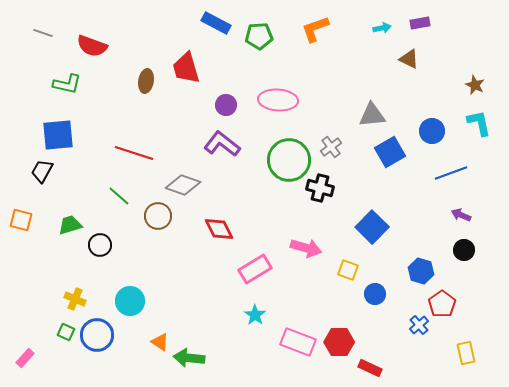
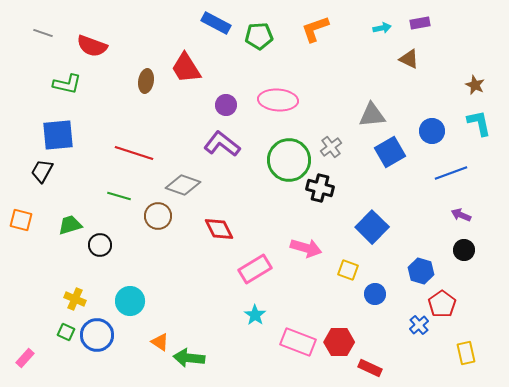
red trapezoid at (186, 68): rotated 16 degrees counterclockwise
green line at (119, 196): rotated 25 degrees counterclockwise
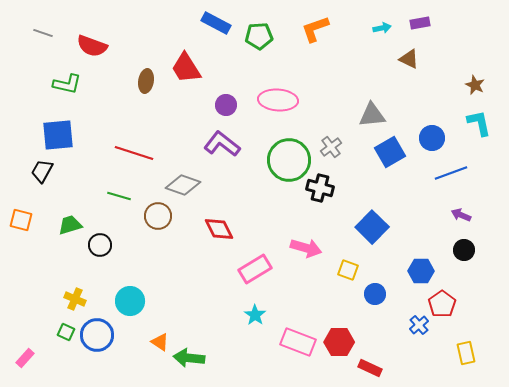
blue circle at (432, 131): moved 7 px down
blue hexagon at (421, 271): rotated 15 degrees counterclockwise
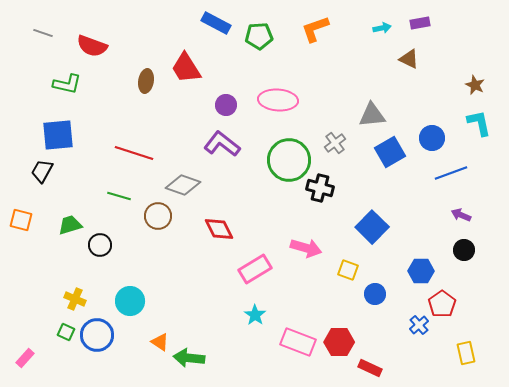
gray cross at (331, 147): moved 4 px right, 4 px up
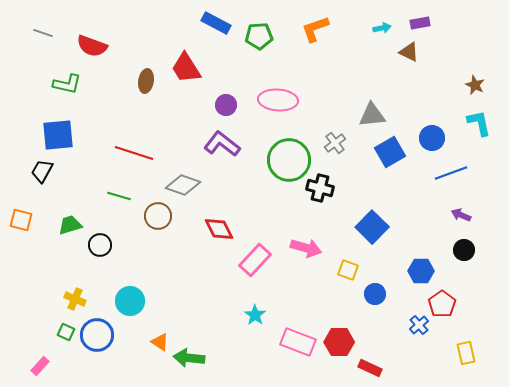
brown triangle at (409, 59): moved 7 px up
pink rectangle at (255, 269): moved 9 px up; rotated 16 degrees counterclockwise
pink rectangle at (25, 358): moved 15 px right, 8 px down
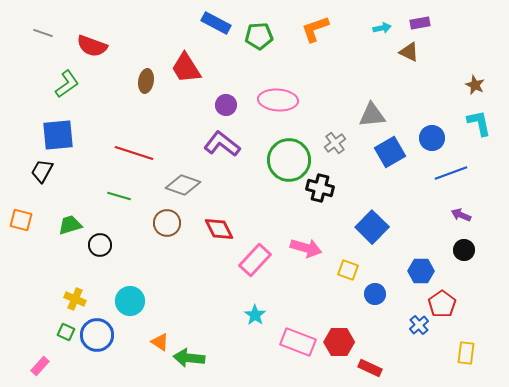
green L-shape at (67, 84): rotated 48 degrees counterclockwise
brown circle at (158, 216): moved 9 px right, 7 px down
yellow rectangle at (466, 353): rotated 20 degrees clockwise
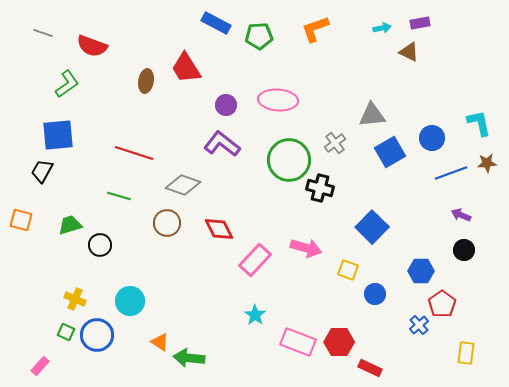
brown star at (475, 85): moved 12 px right, 78 px down; rotated 30 degrees counterclockwise
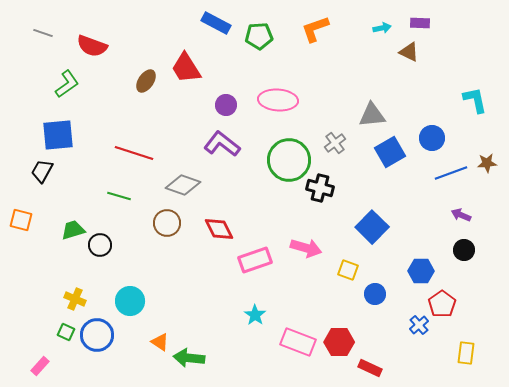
purple rectangle at (420, 23): rotated 12 degrees clockwise
brown ellipse at (146, 81): rotated 25 degrees clockwise
cyan L-shape at (479, 123): moved 4 px left, 23 px up
green trapezoid at (70, 225): moved 3 px right, 5 px down
pink rectangle at (255, 260): rotated 28 degrees clockwise
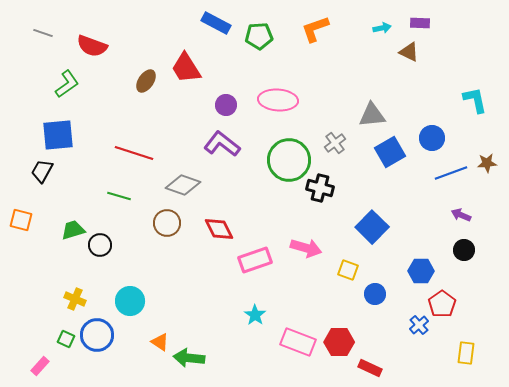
green square at (66, 332): moved 7 px down
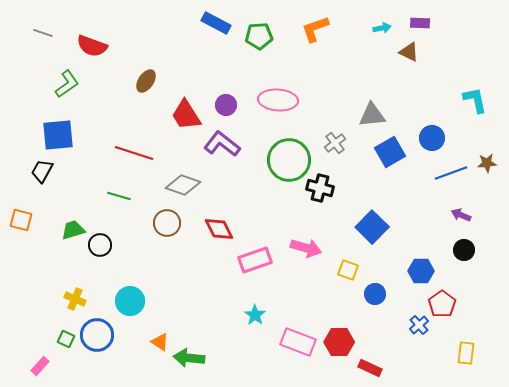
red trapezoid at (186, 68): moved 47 px down
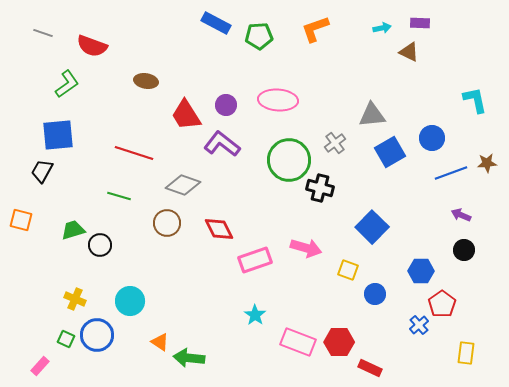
brown ellipse at (146, 81): rotated 65 degrees clockwise
